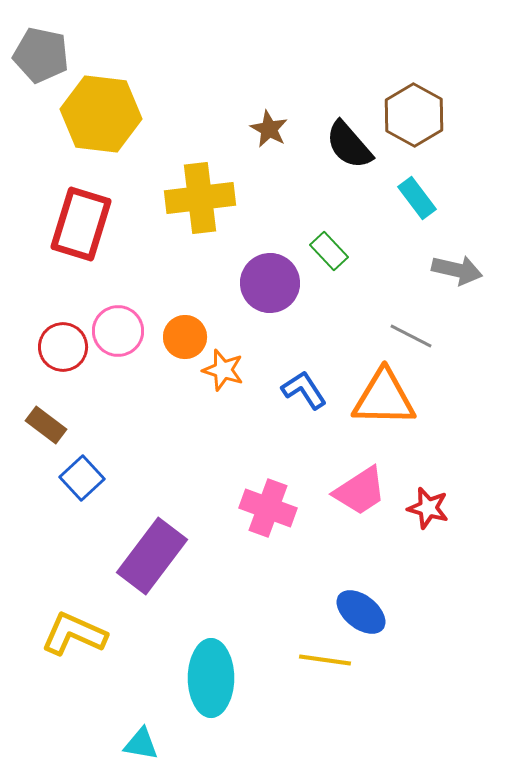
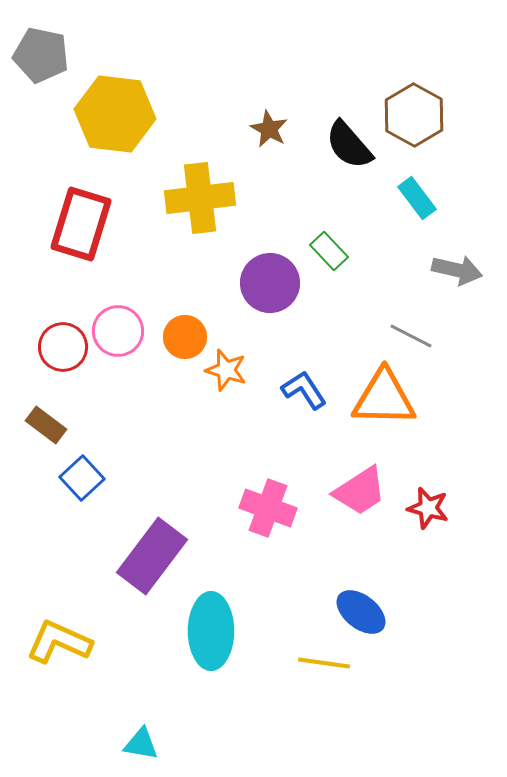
yellow hexagon: moved 14 px right
orange star: moved 3 px right
yellow L-shape: moved 15 px left, 8 px down
yellow line: moved 1 px left, 3 px down
cyan ellipse: moved 47 px up
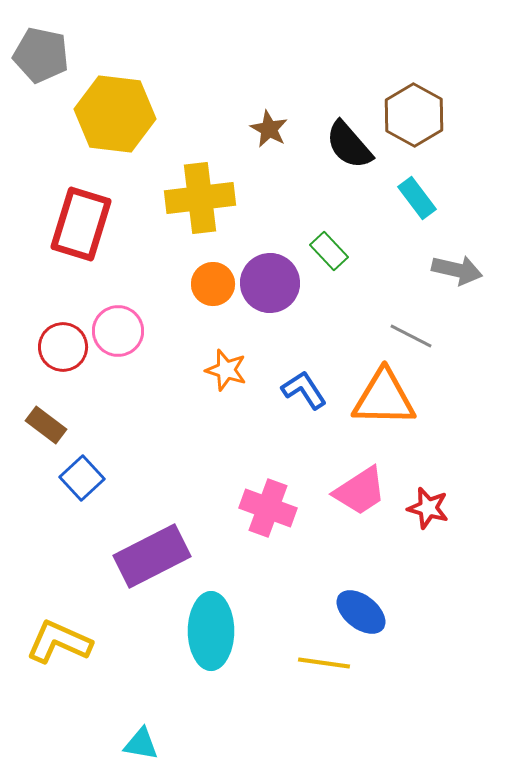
orange circle: moved 28 px right, 53 px up
purple rectangle: rotated 26 degrees clockwise
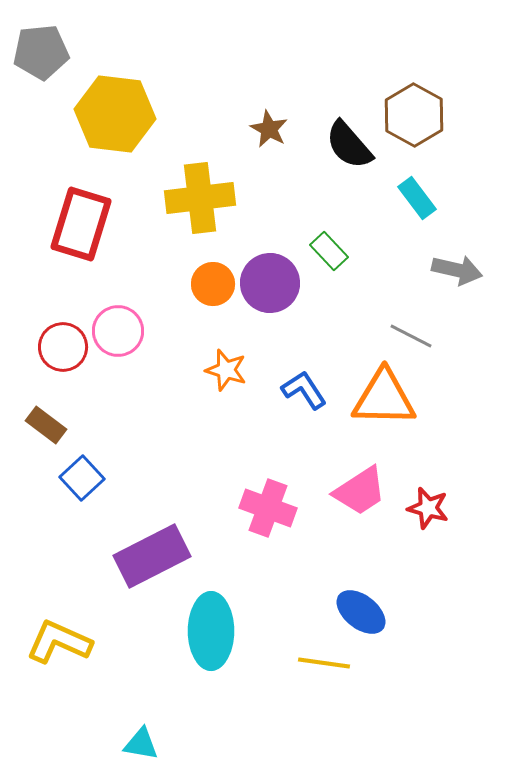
gray pentagon: moved 3 px up; rotated 18 degrees counterclockwise
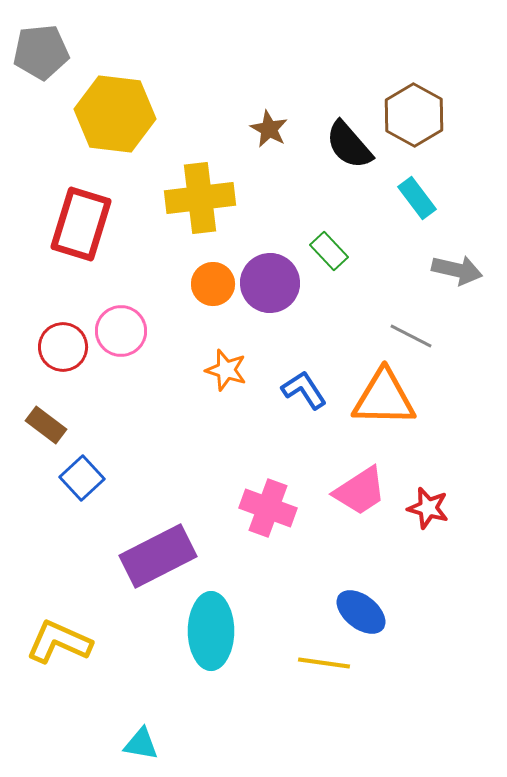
pink circle: moved 3 px right
purple rectangle: moved 6 px right
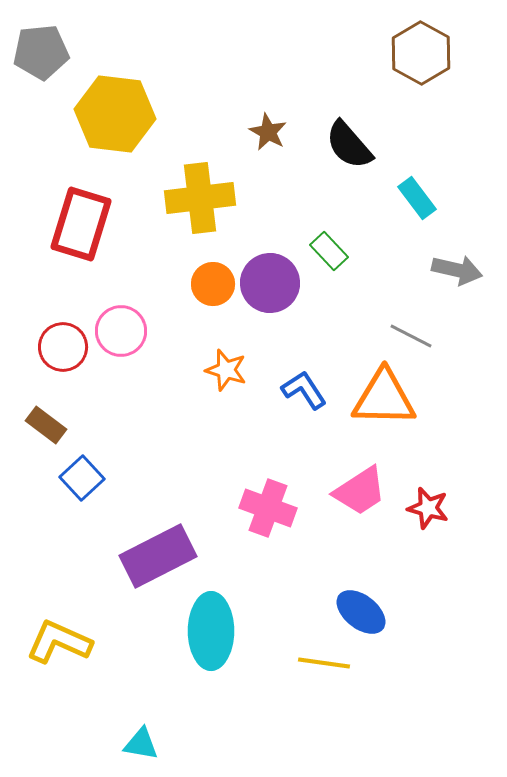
brown hexagon: moved 7 px right, 62 px up
brown star: moved 1 px left, 3 px down
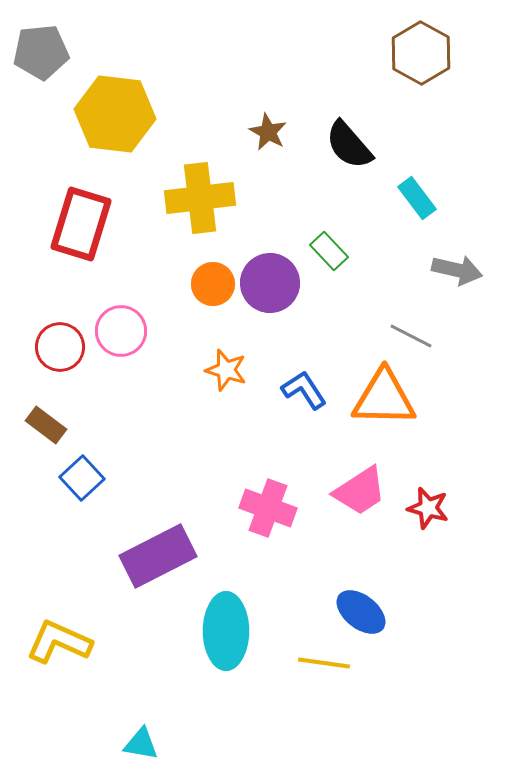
red circle: moved 3 px left
cyan ellipse: moved 15 px right
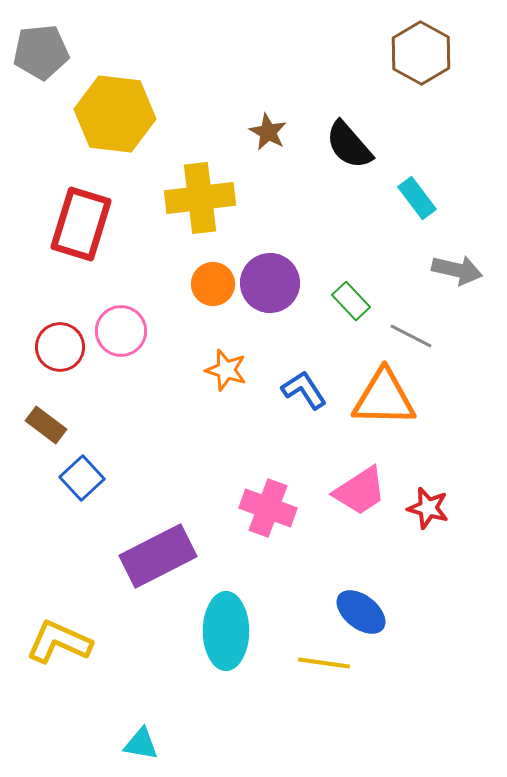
green rectangle: moved 22 px right, 50 px down
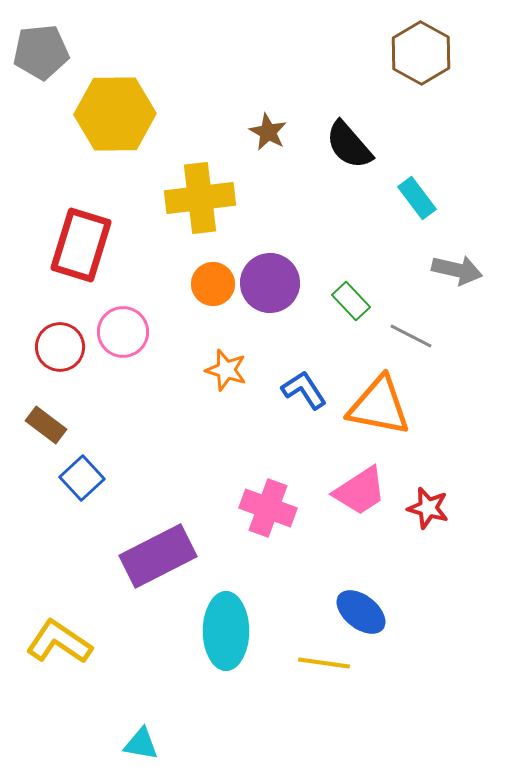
yellow hexagon: rotated 8 degrees counterclockwise
red rectangle: moved 21 px down
pink circle: moved 2 px right, 1 px down
orange triangle: moved 5 px left, 8 px down; rotated 10 degrees clockwise
yellow L-shape: rotated 10 degrees clockwise
